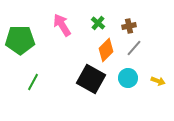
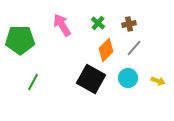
brown cross: moved 2 px up
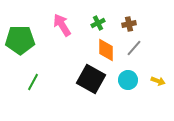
green cross: rotated 24 degrees clockwise
orange diamond: rotated 45 degrees counterclockwise
cyan circle: moved 2 px down
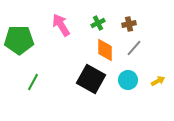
pink arrow: moved 1 px left
green pentagon: moved 1 px left
orange diamond: moved 1 px left
yellow arrow: rotated 48 degrees counterclockwise
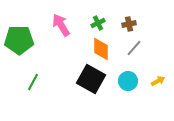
orange diamond: moved 4 px left, 1 px up
cyan circle: moved 1 px down
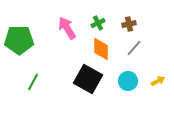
pink arrow: moved 6 px right, 3 px down
black square: moved 3 px left
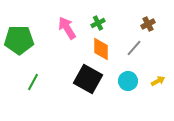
brown cross: moved 19 px right; rotated 16 degrees counterclockwise
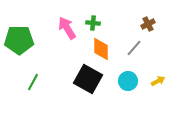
green cross: moved 5 px left; rotated 32 degrees clockwise
